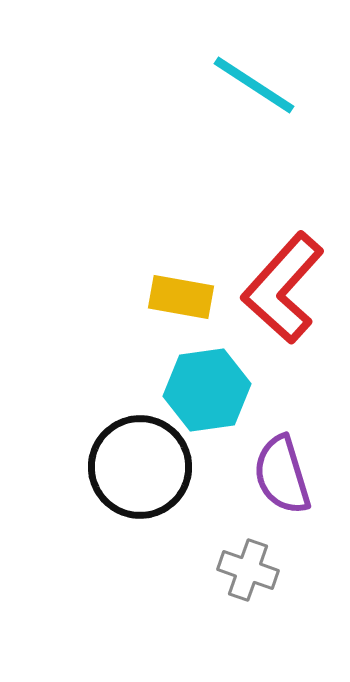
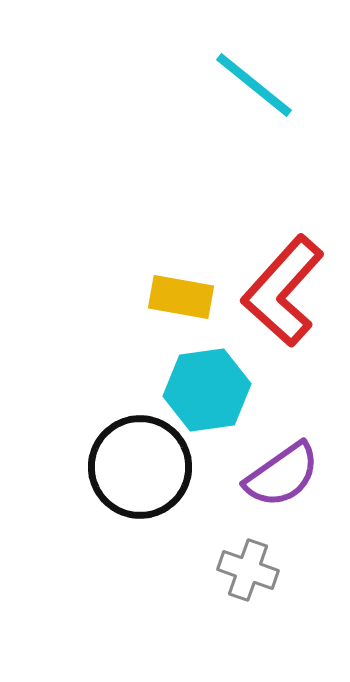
cyan line: rotated 6 degrees clockwise
red L-shape: moved 3 px down
purple semicircle: rotated 108 degrees counterclockwise
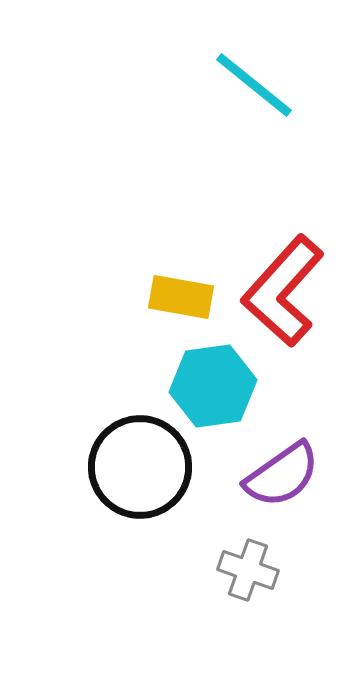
cyan hexagon: moved 6 px right, 4 px up
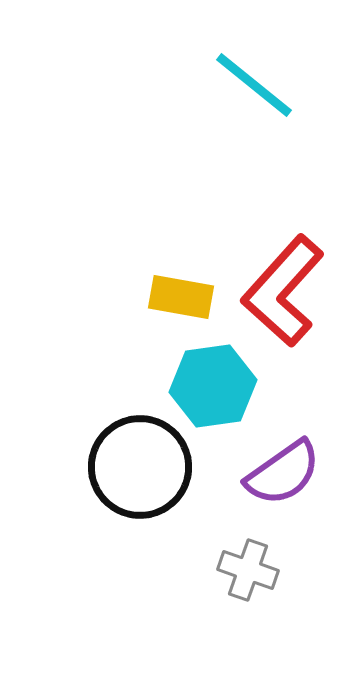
purple semicircle: moved 1 px right, 2 px up
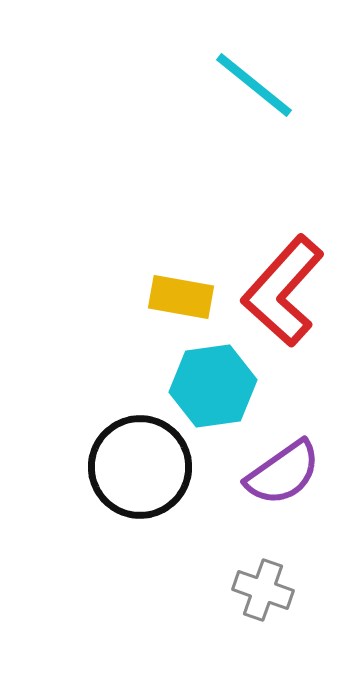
gray cross: moved 15 px right, 20 px down
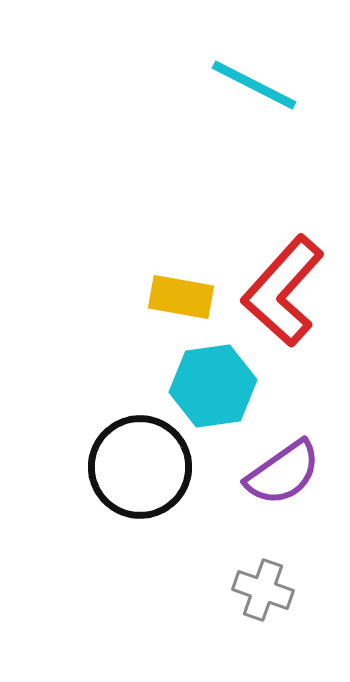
cyan line: rotated 12 degrees counterclockwise
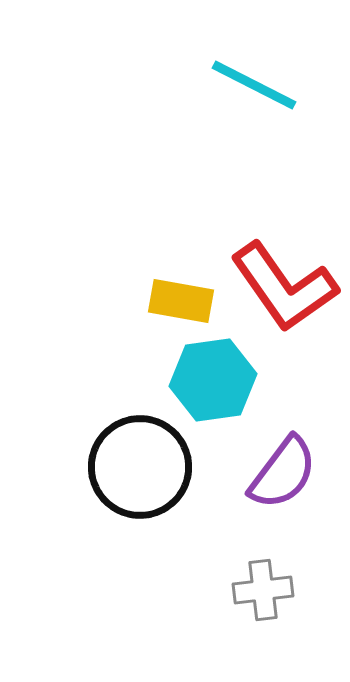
red L-shape: moved 1 px right, 4 px up; rotated 77 degrees counterclockwise
yellow rectangle: moved 4 px down
cyan hexagon: moved 6 px up
purple semicircle: rotated 18 degrees counterclockwise
gray cross: rotated 26 degrees counterclockwise
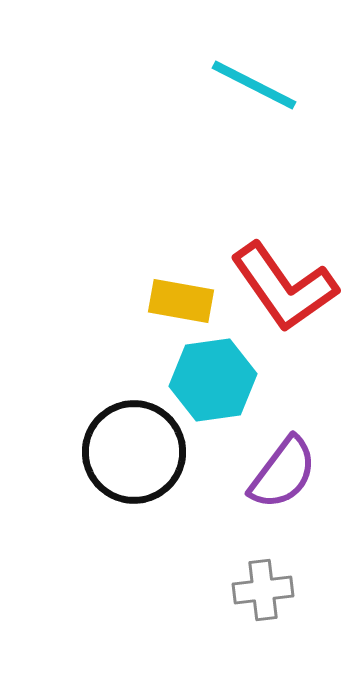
black circle: moved 6 px left, 15 px up
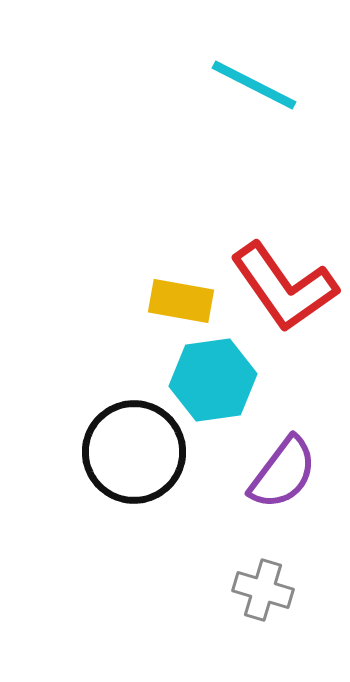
gray cross: rotated 24 degrees clockwise
